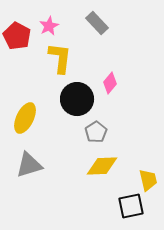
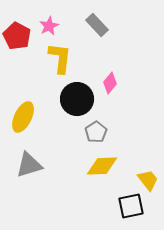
gray rectangle: moved 2 px down
yellow ellipse: moved 2 px left, 1 px up
yellow trapezoid: rotated 25 degrees counterclockwise
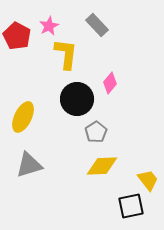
yellow L-shape: moved 6 px right, 4 px up
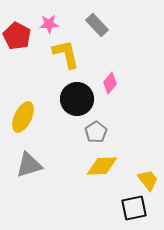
pink star: moved 2 px up; rotated 24 degrees clockwise
yellow L-shape: rotated 20 degrees counterclockwise
black square: moved 3 px right, 2 px down
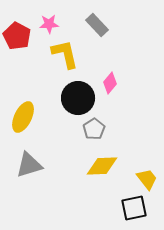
yellow L-shape: moved 1 px left
black circle: moved 1 px right, 1 px up
gray pentagon: moved 2 px left, 3 px up
yellow trapezoid: moved 1 px left, 1 px up
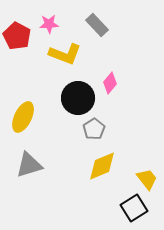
yellow L-shape: rotated 124 degrees clockwise
yellow diamond: rotated 20 degrees counterclockwise
black square: rotated 20 degrees counterclockwise
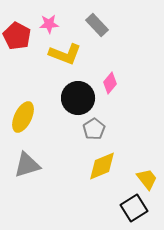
gray triangle: moved 2 px left
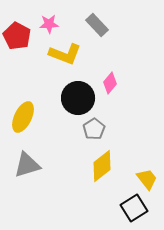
yellow diamond: rotated 16 degrees counterclockwise
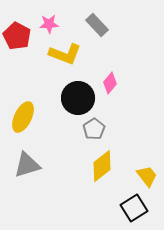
yellow trapezoid: moved 3 px up
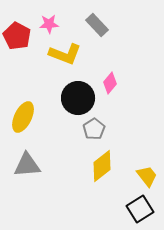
gray triangle: rotated 12 degrees clockwise
black square: moved 6 px right, 1 px down
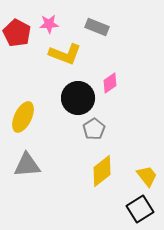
gray rectangle: moved 2 px down; rotated 25 degrees counterclockwise
red pentagon: moved 3 px up
pink diamond: rotated 15 degrees clockwise
yellow diamond: moved 5 px down
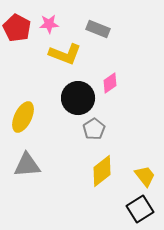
gray rectangle: moved 1 px right, 2 px down
red pentagon: moved 5 px up
yellow trapezoid: moved 2 px left
